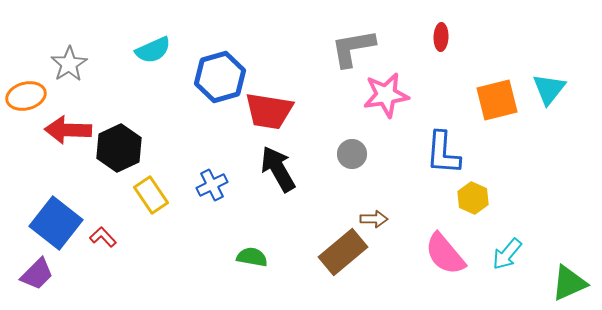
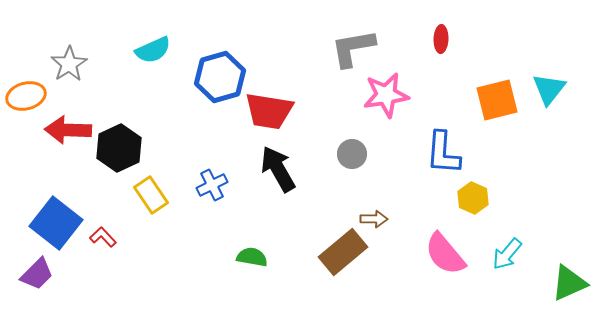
red ellipse: moved 2 px down
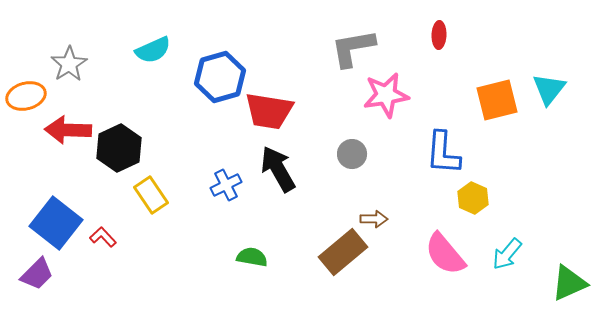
red ellipse: moved 2 px left, 4 px up
blue cross: moved 14 px right
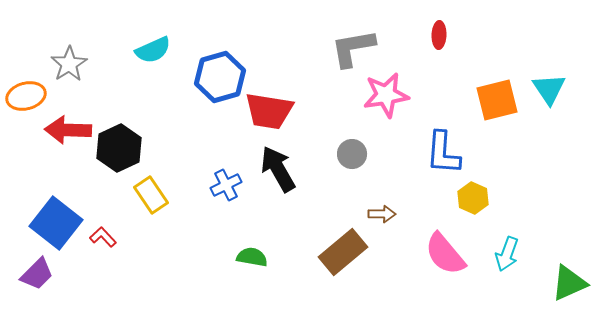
cyan triangle: rotated 12 degrees counterclockwise
brown arrow: moved 8 px right, 5 px up
cyan arrow: rotated 20 degrees counterclockwise
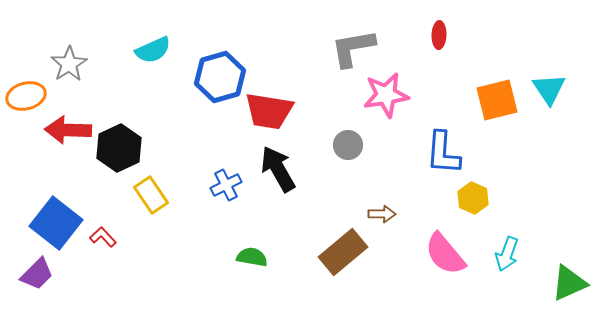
gray circle: moved 4 px left, 9 px up
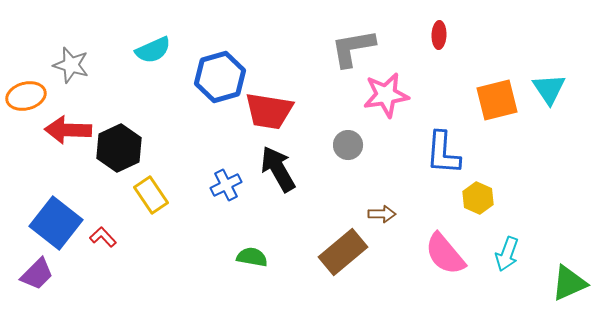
gray star: moved 2 px right, 1 px down; rotated 24 degrees counterclockwise
yellow hexagon: moved 5 px right
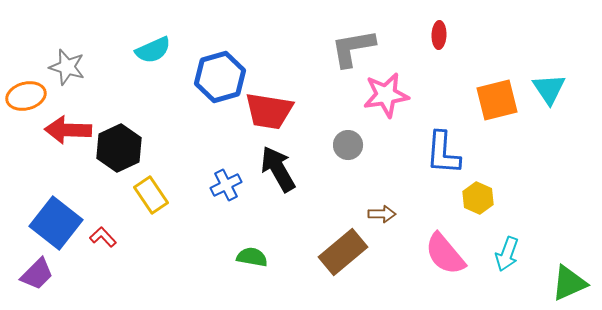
gray star: moved 4 px left, 2 px down
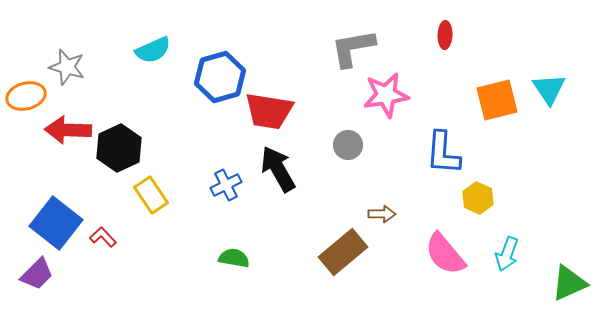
red ellipse: moved 6 px right
green semicircle: moved 18 px left, 1 px down
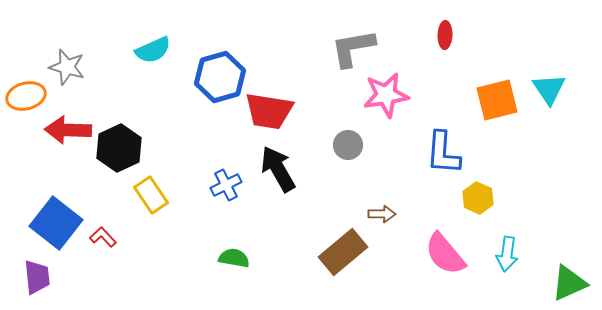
cyan arrow: rotated 12 degrees counterclockwise
purple trapezoid: moved 3 px down; rotated 51 degrees counterclockwise
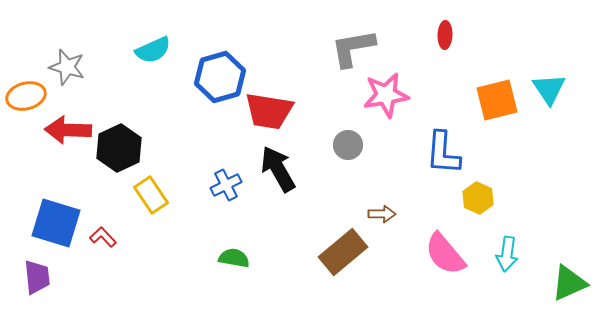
blue square: rotated 21 degrees counterclockwise
